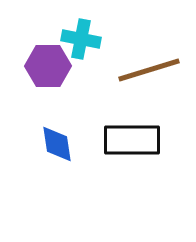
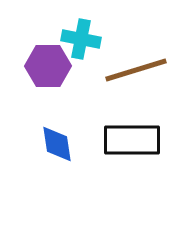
brown line: moved 13 px left
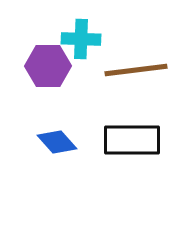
cyan cross: rotated 9 degrees counterclockwise
brown line: rotated 10 degrees clockwise
blue diamond: moved 2 px up; rotated 33 degrees counterclockwise
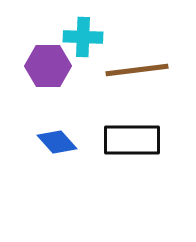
cyan cross: moved 2 px right, 2 px up
brown line: moved 1 px right
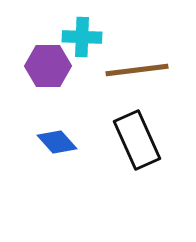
cyan cross: moved 1 px left
black rectangle: moved 5 px right; rotated 66 degrees clockwise
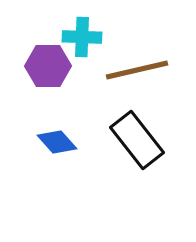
brown line: rotated 6 degrees counterclockwise
black rectangle: rotated 14 degrees counterclockwise
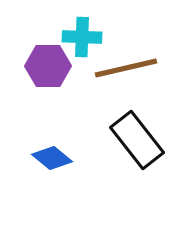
brown line: moved 11 px left, 2 px up
blue diamond: moved 5 px left, 16 px down; rotated 9 degrees counterclockwise
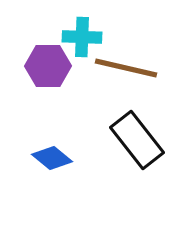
brown line: rotated 26 degrees clockwise
